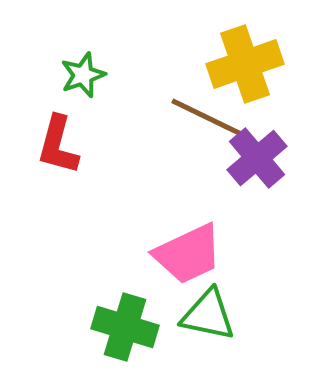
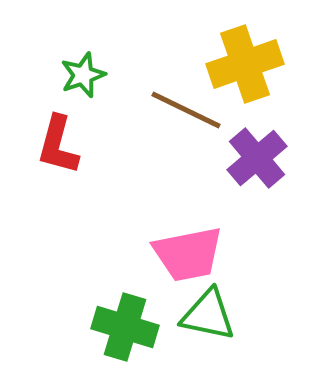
brown line: moved 20 px left, 7 px up
pink trapezoid: rotated 14 degrees clockwise
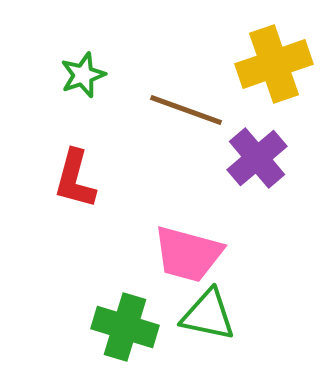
yellow cross: moved 29 px right
brown line: rotated 6 degrees counterclockwise
red L-shape: moved 17 px right, 34 px down
pink trapezoid: rotated 26 degrees clockwise
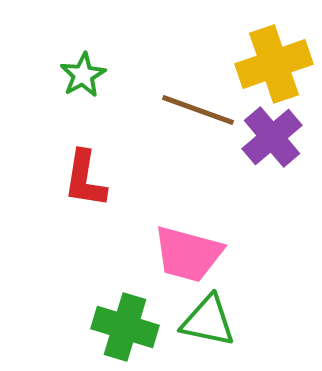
green star: rotated 9 degrees counterclockwise
brown line: moved 12 px right
purple cross: moved 15 px right, 21 px up
red L-shape: moved 10 px right; rotated 6 degrees counterclockwise
green triangle: moved 6 px down
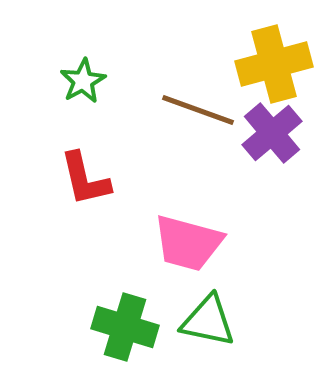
yellow cross: rotated 4 degrees clockwise
green star: moved 6 px down
purple cross: moved 4 px up
red L-shape: rotated 22 degrees counterclockwise
pink trapezoid: moved 11 px up
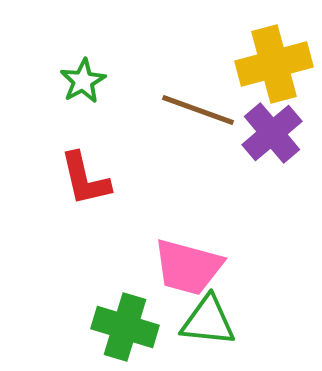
pink trapezoid: moved 24 px down
green triangle: rotated 6 degrees counterclockwise
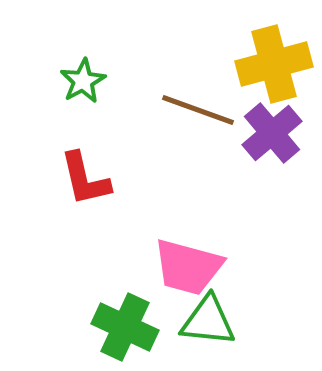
green cross: rotated 8 degrees clockwise
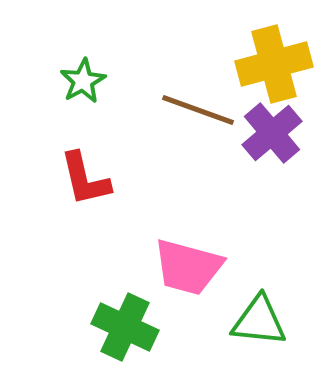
green triangle: moved 51 px right
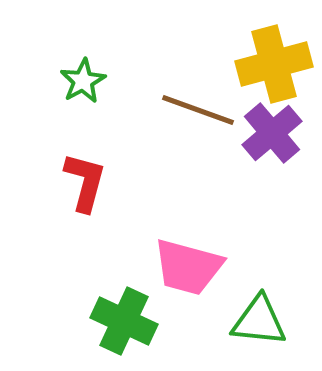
red L-shape: moved 3 px down; rotated 152 degrees counterclockwise
green cross: moved 1 px left, 6 px up
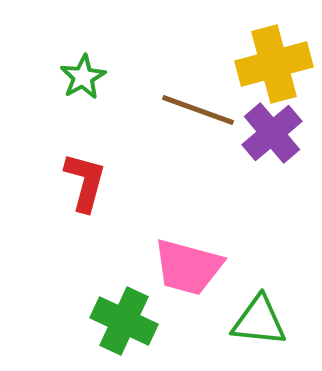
green star: moved 4 px up
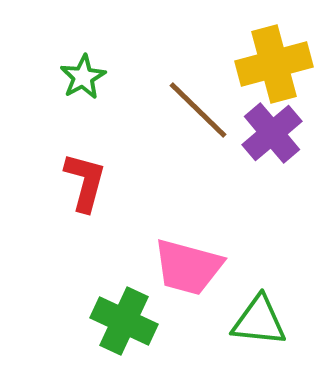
brown line: rotated 24 degrees clockwise
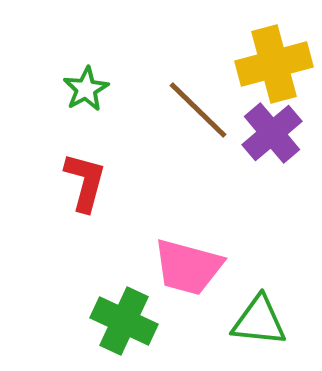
green star: moved 3 px right, 12 px down
